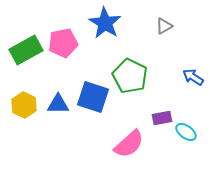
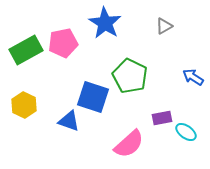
blue triangle: moved 11 px right, 17 px down; rotated 20 degrees clockwise
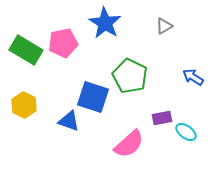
green rectangle: rotated 60 degrees clockwise
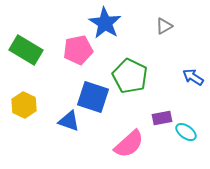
pink pentagon: moved 15 px right, 7 px down
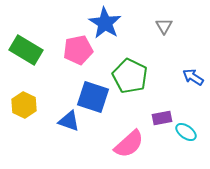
gray triangle: rotated 30 degrees counterclockwise
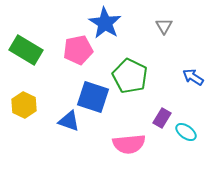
purple rectangle: rotated 48 degrees counterclockwise
pink semicircle: rotated 36 degrees clockwise
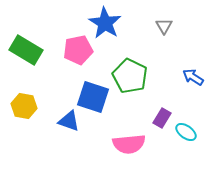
yellow hexagon: moved 1 px down; rotated 15 degrees counterclockwise
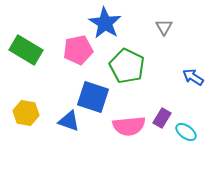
gray triangle: moved 1 px down
green pentagon: moved 3 px left, 10 px up
yellow hexagon: moved 2 px right, 7 px down
pink semicircle: moved 18 px up
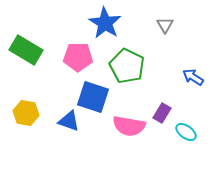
gray triangle: moved 1 px right, 2 px up
pink pentagon: moved 7 px down; rotated 12 degrees clockwise
purple rectangle: moved 5 px up
pink semicircle: rotated 16 degrees clockwise
